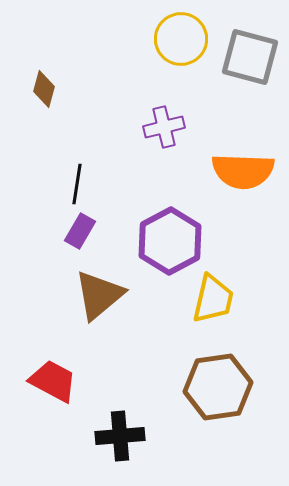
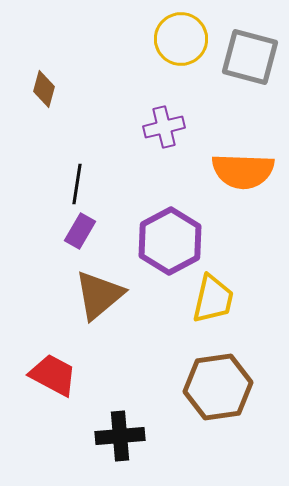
red trapezoid: moved 6 px up
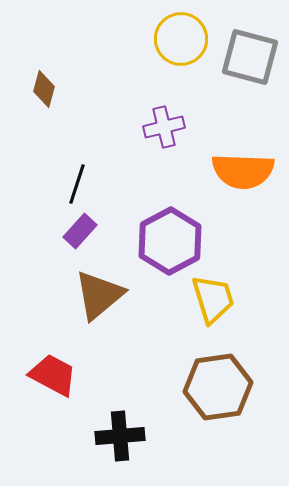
black line: rotated 9 degrees clockwise
purple rectangle: rotated 12 degrees clockwise
yellow trapezoid: rotated 30 degrees counterclockwise
